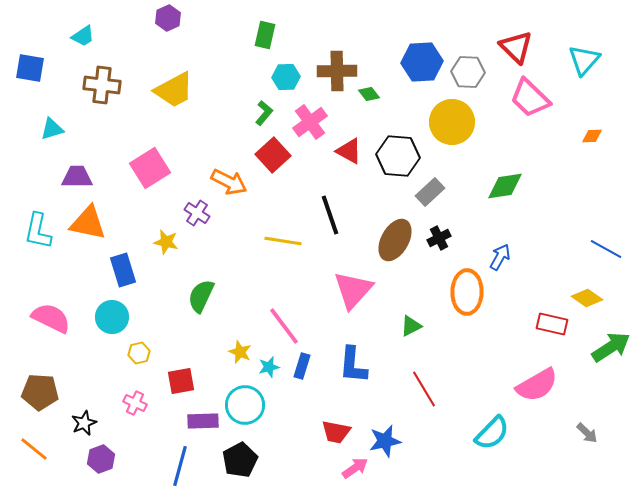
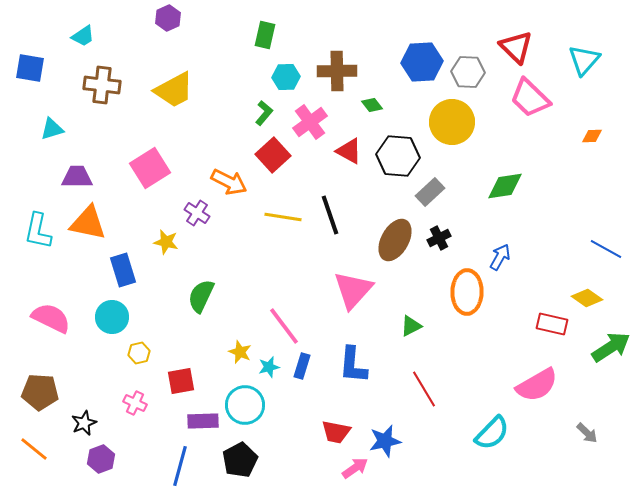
green diamond at (369, 94): moved 3 px right, 11 px down
yellow line at (283, 241): moved 24 px up
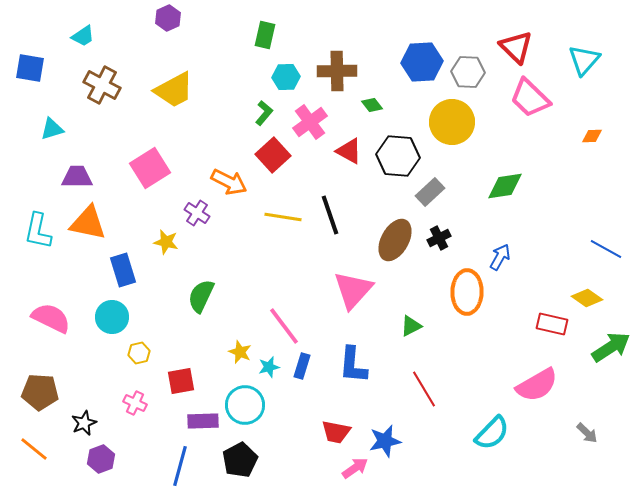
brown cross at (102, 85): rotated 21 degrees clockwise
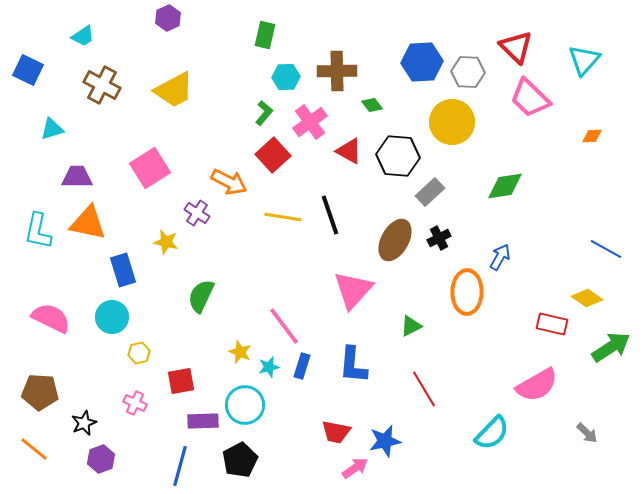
blue square at (30, 68): moved 2 px left, 2 px down; rotated 16 degrees clockwise
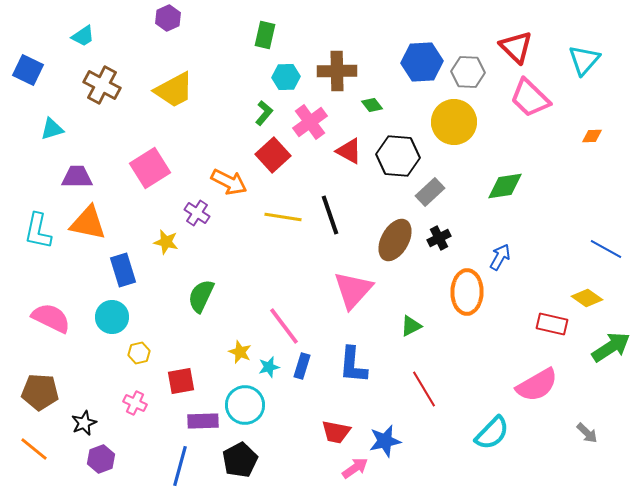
yellow circle at (452, 122): moved 2 px right
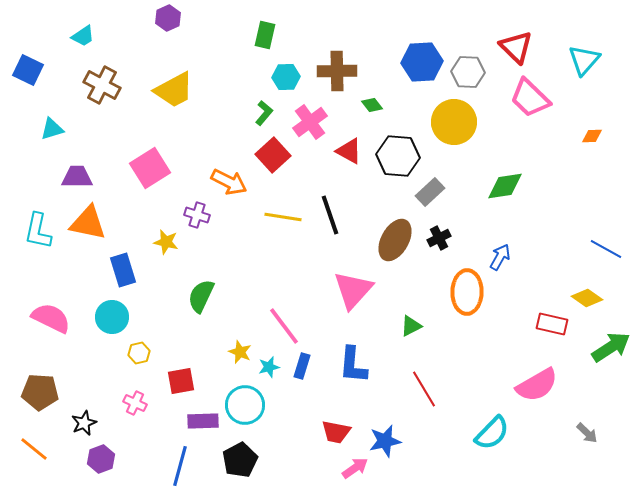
purple cross at (197, 213): moved 2 px down; rotated 15 degrees counterclockwise
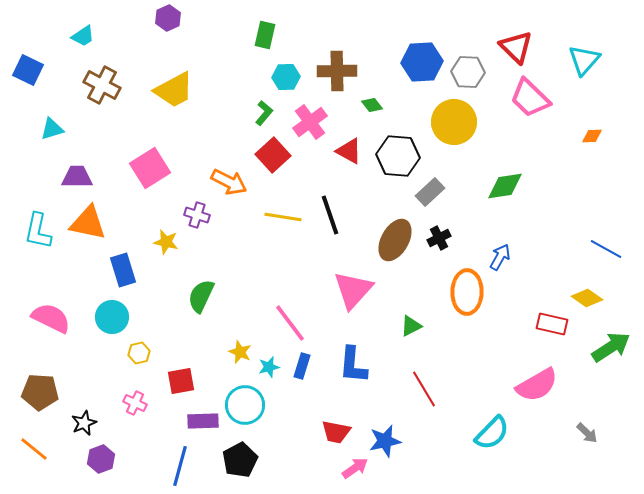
pink line at (284, 326): moved 6 px right, 3 px up
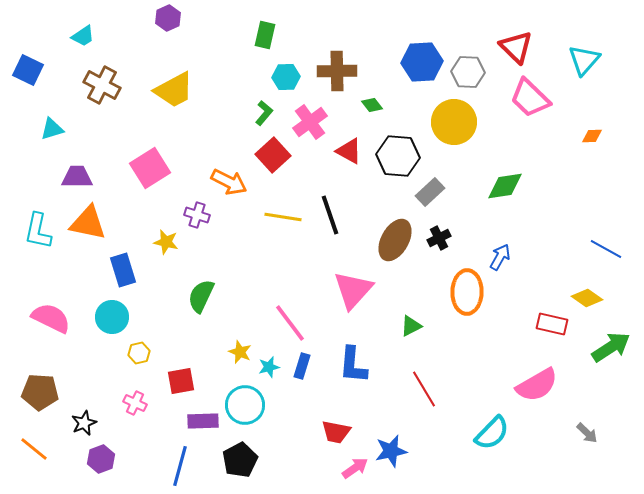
blue star at (385, 441): moved 6 px right, 10 px down
